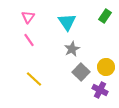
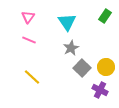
pink line: rotated 32 degrees counterclockwise
gray star: moved 1 px left, 1 px up
gray square: moved 1 px right, 4 px up
yellow line: moved 2 px left, 2 px up
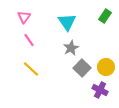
pink triangle: moved 4 px left
pink line: rotated 32 degrees clockwise
yellow line: moved 1 px left, 8 px up
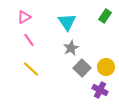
pink triangle: rotated 24 degrees clockwise
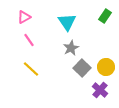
purple cross: rotated 14 degrees clockwise
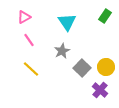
gray star: moved 9 px left, 3 px down
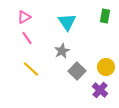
green rectangle: rotated 24 degrees counterclockwise
pink line: moved 2 px left, 2 px up
gray square: moved 5 px left, 3 px down
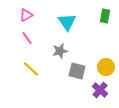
pink triangle: moved 2 px right, 2 px up
gray star: moved 2 px left; rotated 14 degrees clockwise
gray square: rotated 30 degrees counterclockwise
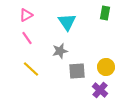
green rectangle: moved 3 px up
gray square: rotated 18 degrees counterclockwise
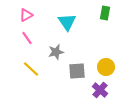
gray star: moved 4 px left, 1 px down
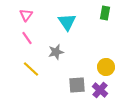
pink triangle: rotated 24 degrees counterclockwise
gray square: moved 14 px down
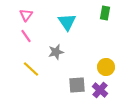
pink line: moved 1 px left, 2 px up
